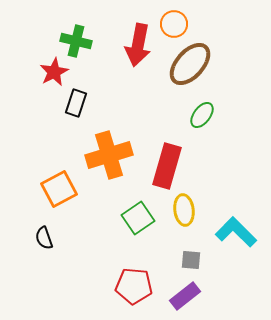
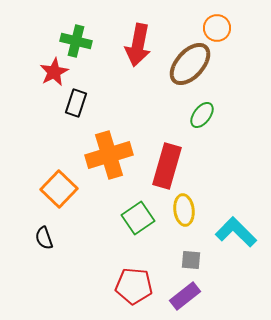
orange circle: moved 43 px right, 4 px down
orange square: rotated 18 degrees counterclockwise
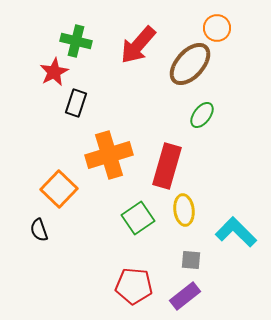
red arrow: rotated 30 degrees clockwise
black semicircle: moved 5 px left, 8 px up
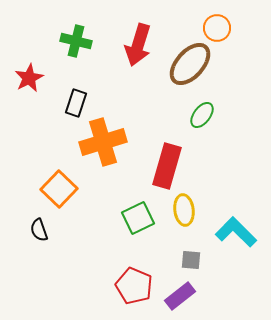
red arrow: rotated 24 degrees counterclockwise
red star: moved 25 px left, 6 px down
orange cross: moved 6 px left, 13 px up
green square: rotated 8 degrees clockwise
red pentagon: rotated 18 degrees clockwise
purple rectangle: moved 5 px left
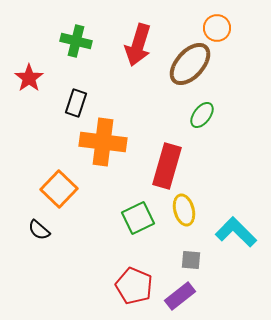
red star: rotated 8 degrees counterclockwise
orange cross: rotated 24 degrees clockwise
yellow ellipse: rotated 8 degrees counterclockwise
black semicircle: rotated 30 degrees counterclockwise
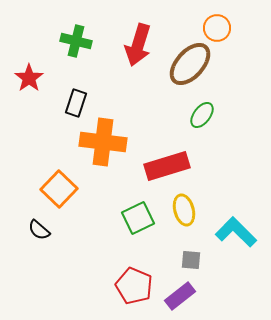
red rectangle: rotated 57 degrees clockwise
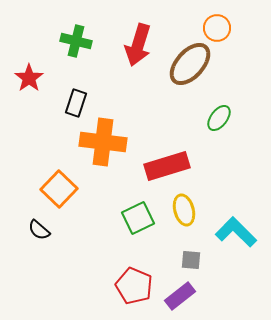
green ellipse: moved 17 px right, 3 px down
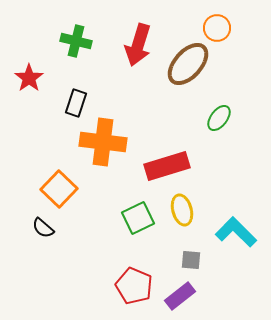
brown ellipse: moved 2 px left
yellow ellipse: moved 2 px left
black semicircle: moved 4 px right, 2 px up
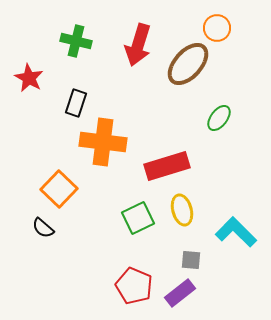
red star: rotated 8 degrees counterclockwise
purple rectangle: moved 3 px up
